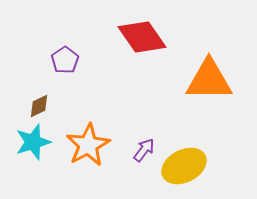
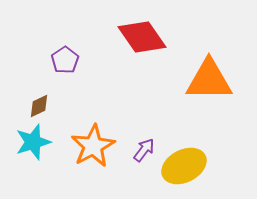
orange star: moved 5 px right, 1 px down
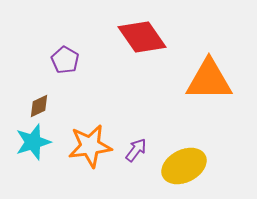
purple pentagon: rotated 8 degrees counterclockwise
orange star: moved 3 px left; rotated 21 degrees clockwise
purple arrow: moved 8 px left
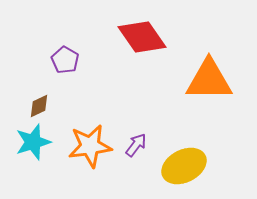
purple arrow: moved 5 px up
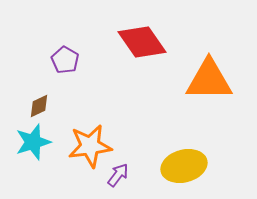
red diamond: moved 5 px down
purple arrow: moved 18 px left, 30 px down
yellow ellipse: rotated 12 degrees clockwise
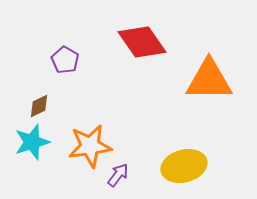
cyan star: moved 1 px left
